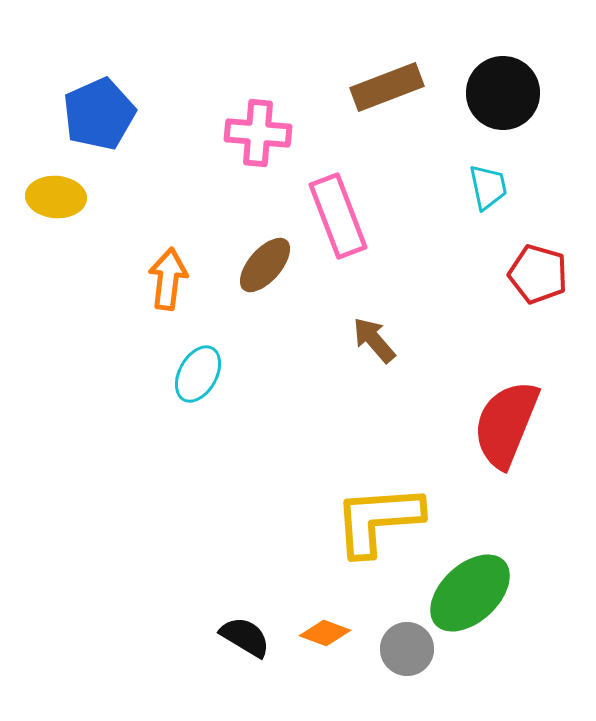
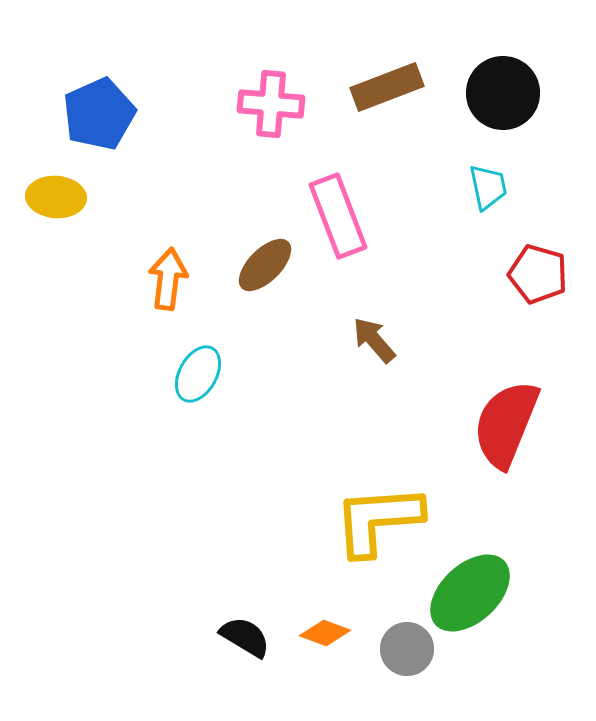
pink cross: moved 13 px right, 29 px up
brown ellipse: rotated 4 degrees clockwise
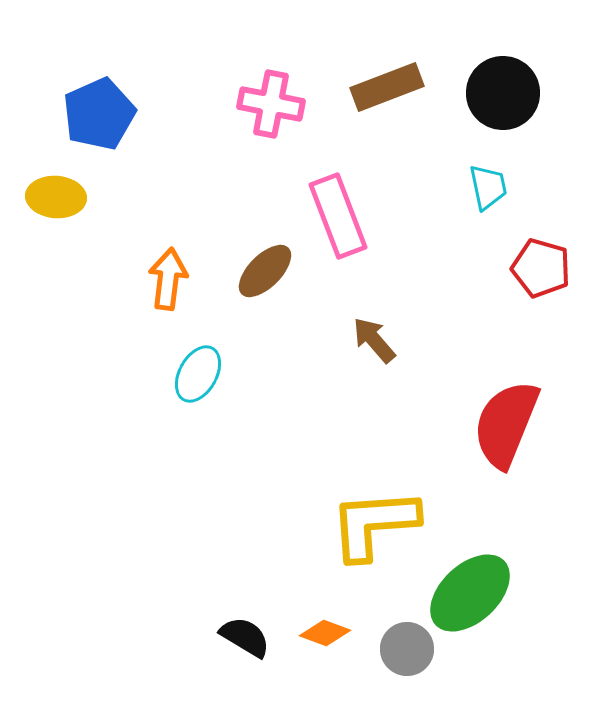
pink cross: rotated 6 degrees clockwise
brown ellipse: moved 6 px down
red pentagon: moved 3 px right, 6 px up
yellow L-shape: moved 4 px left, 4 px down
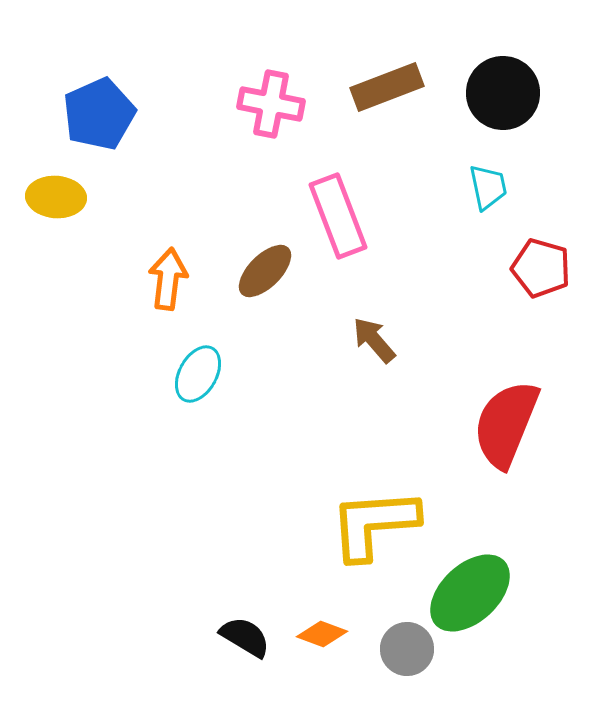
orange diamond: moved 3 px left, 1 px down
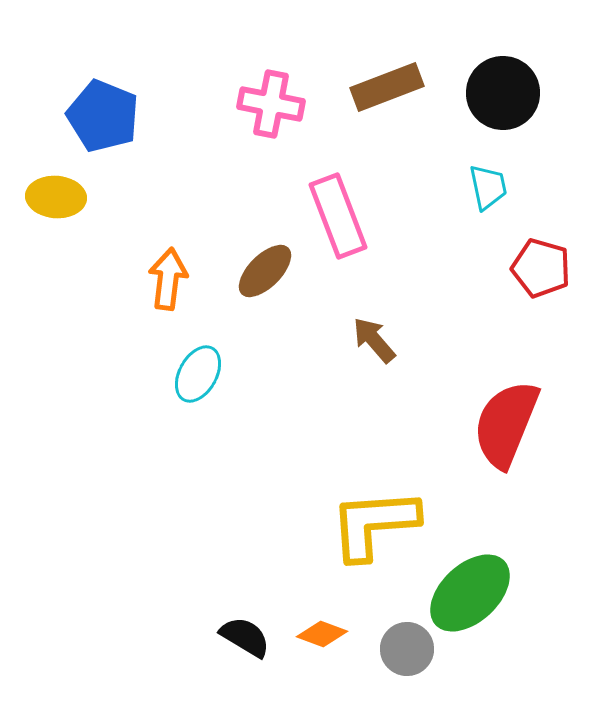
blue pentagon: moved 4 px right, 2 px down; rotated 26 degrees counterclockwise
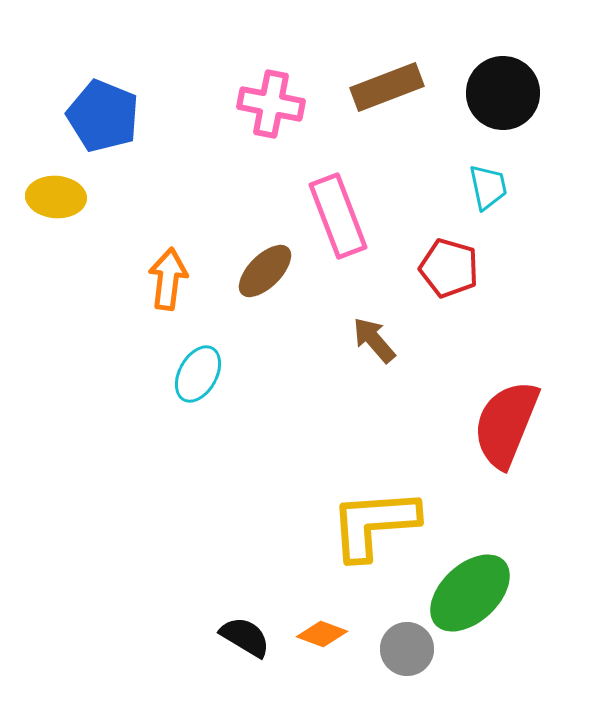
red pentagon: moved 92 px left
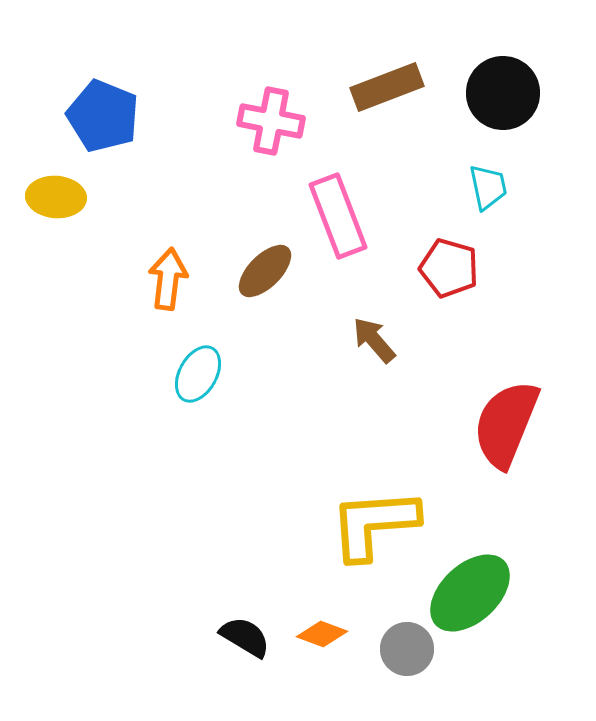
pink cross: moved 17 px down
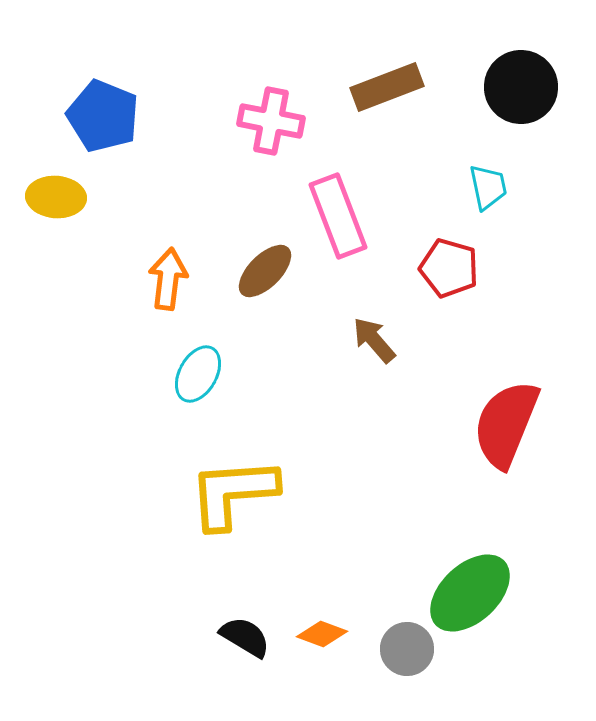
black circle: moved 18 px right, 6 px up
yellow L-shape: moved 141 px left, 31 px up
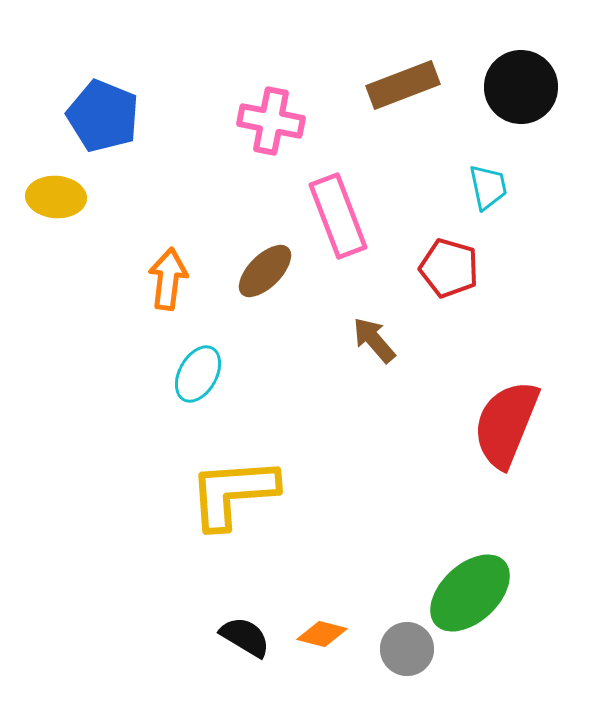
brown rectangle: moved 16 px right, 2 px up
orange diamond: rotated 6 degrees counterclockwise
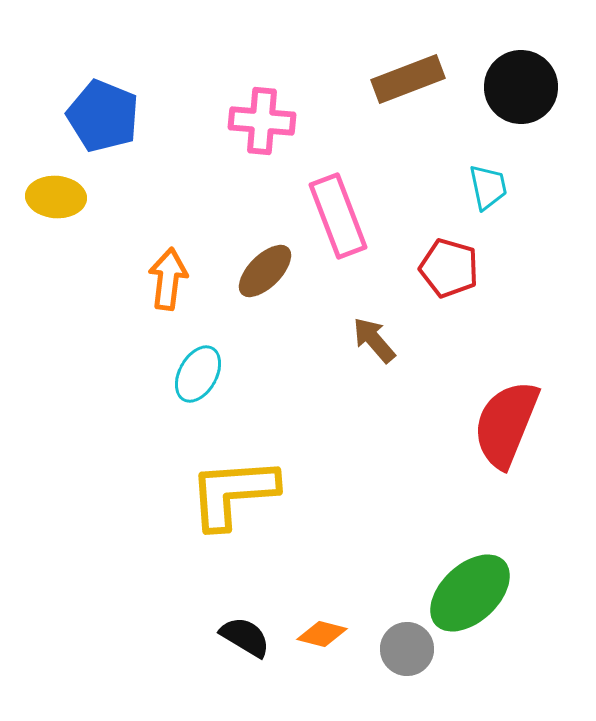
brown rectangle: moved 5 px right, 6 px up
pink cross: moved 9 px left; rotated 6 degrees counterclockwise
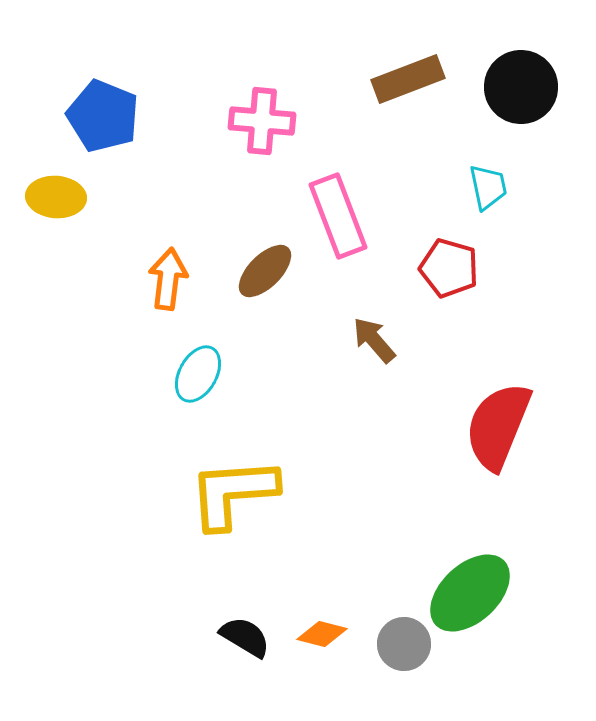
red semicircle: moved 8 px left, 2 px down
gray circle: moved 3 px left, 5 px up
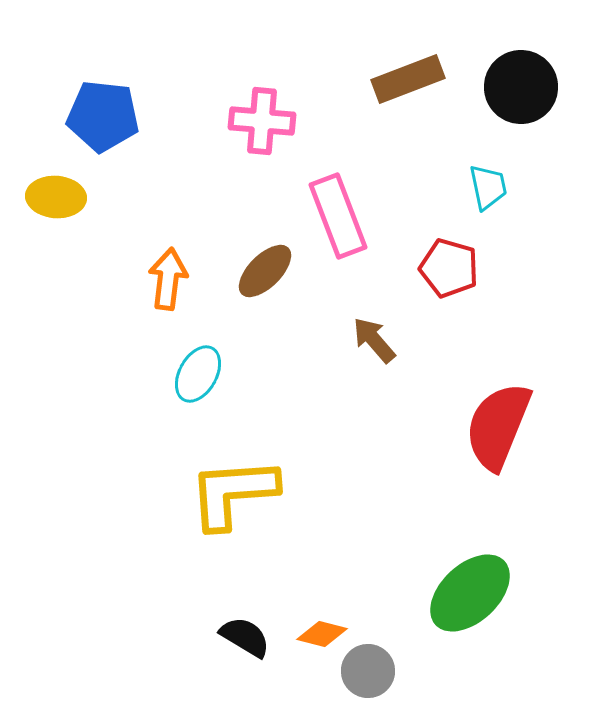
blue pentagon: rotated 16 degrees counterclockwise
gray circle: moved 36 px left, 27 px down
